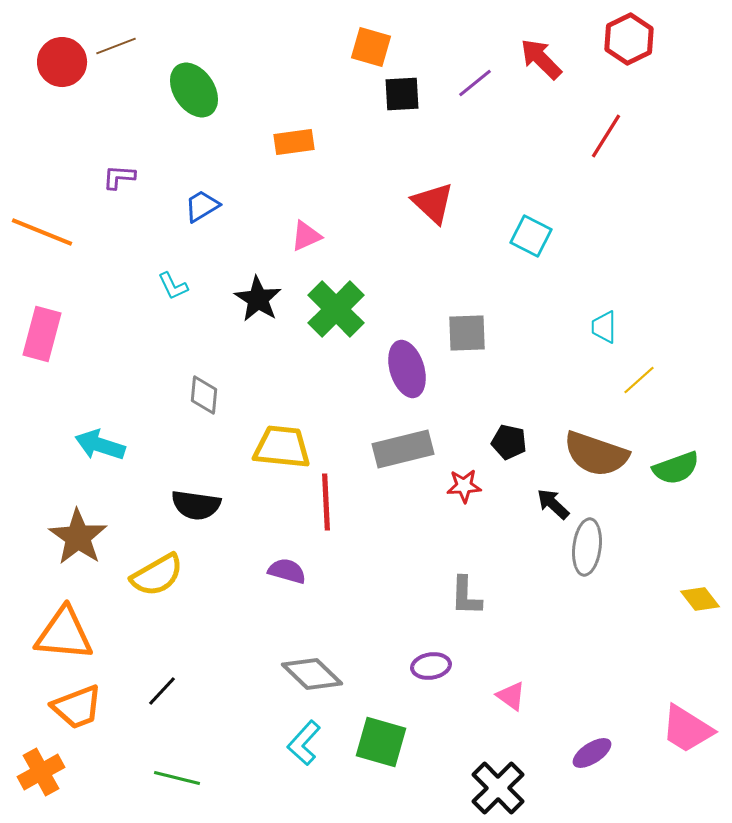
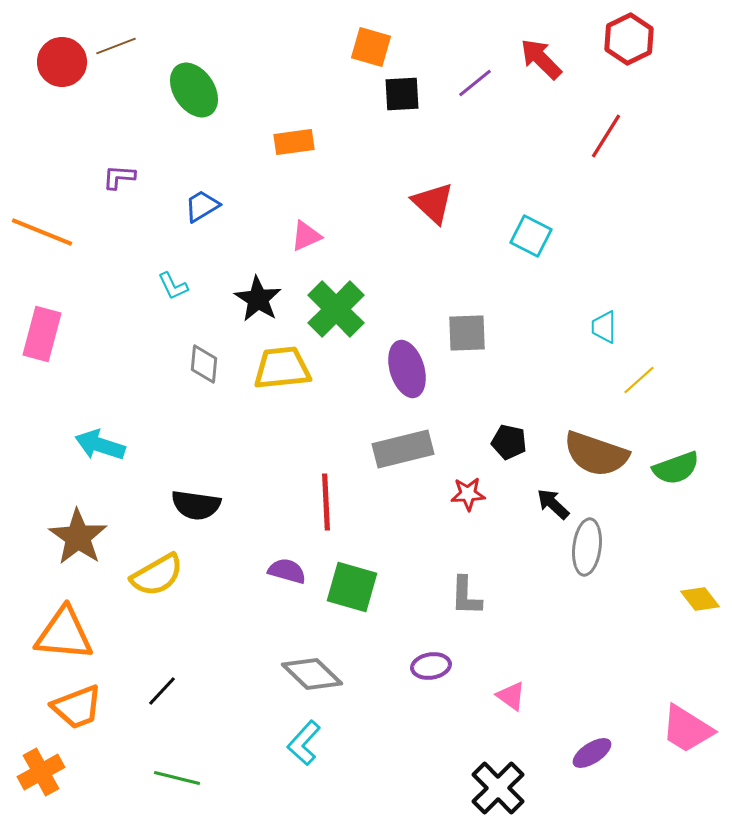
gray diamond at (204, 395): moved 31 px up
yellow trapezoid at (282, 447): moved 79 px up; rotated 12 degrees counterclockwise
red star at (464, 486): moved 4 px right, 8 px down
green square at (381, 742): moved 29 px left, 155 px up
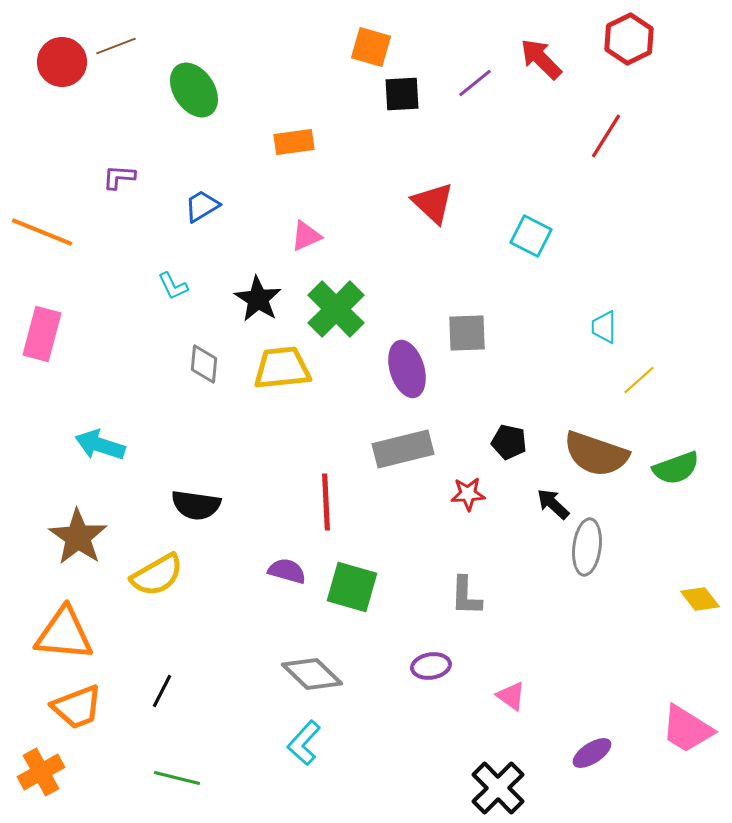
black line at (162, 691): rotated 16 degrees counterclockwise
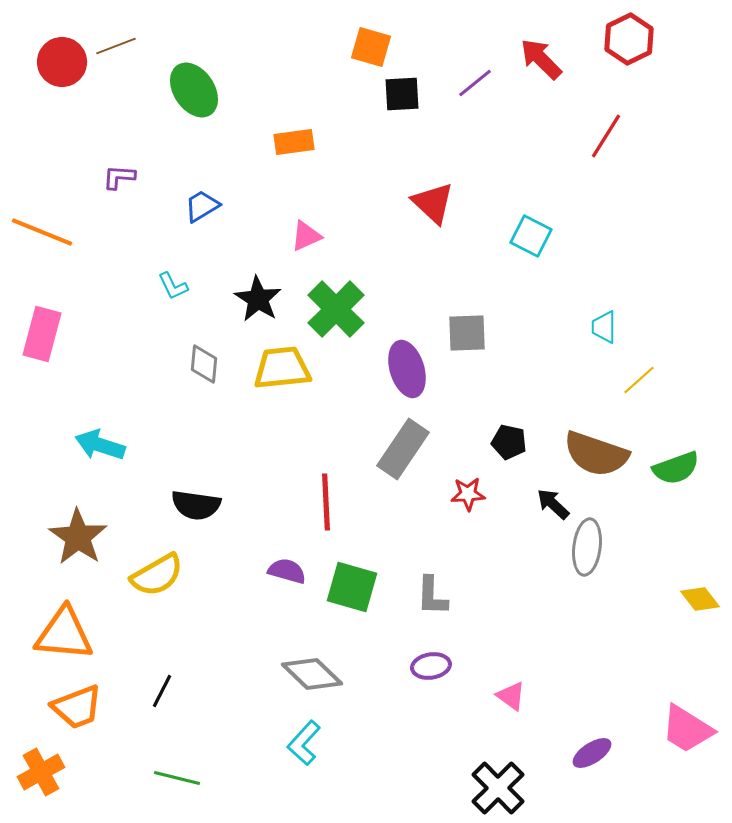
gray rectangle at (403, 449): rotated 42 degrees counterclockwise
gray L-shape at (466, 596): moved 34 px left
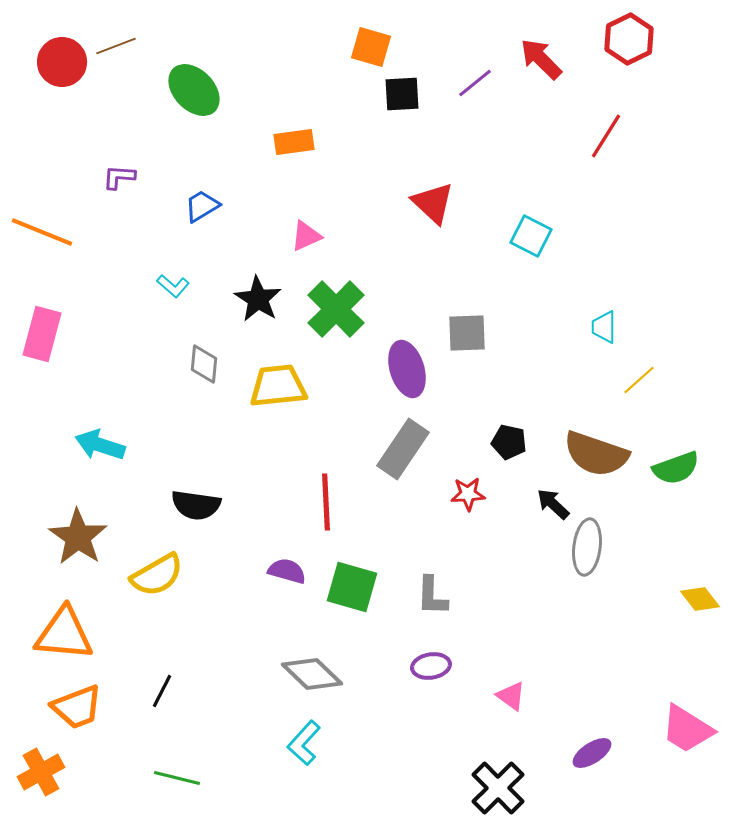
green ellipse at (194, 90): rotated 10 degrees counterclockwise
cyan L-shape at (173, 286): rotated 24 degrees counterclockwise
yellow trapezoid at (282, 368): moved 4 px left, 18 px down
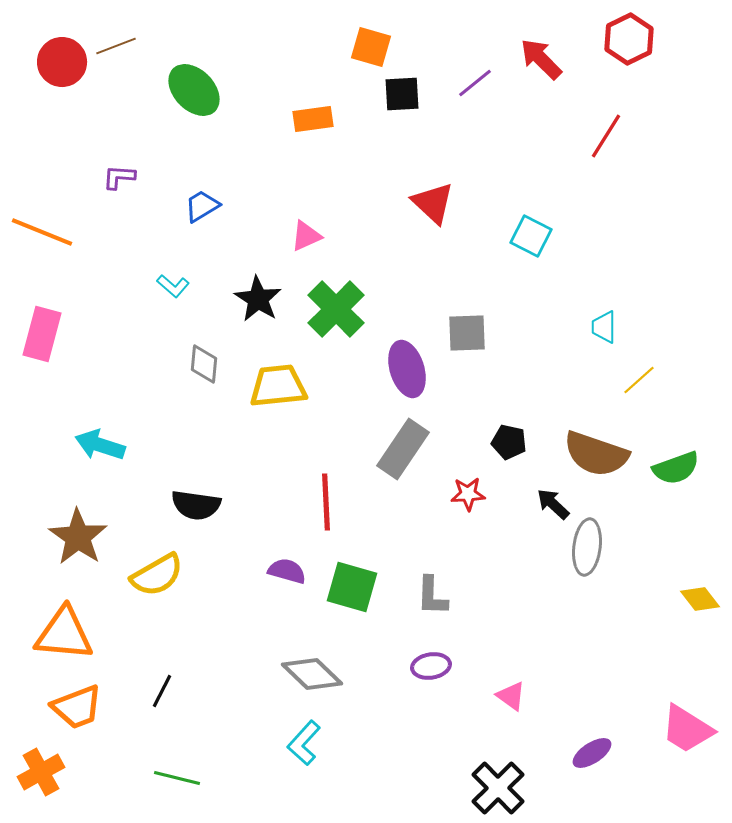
orange rectangle at (294, 142): moved 19 px right, 23 px up
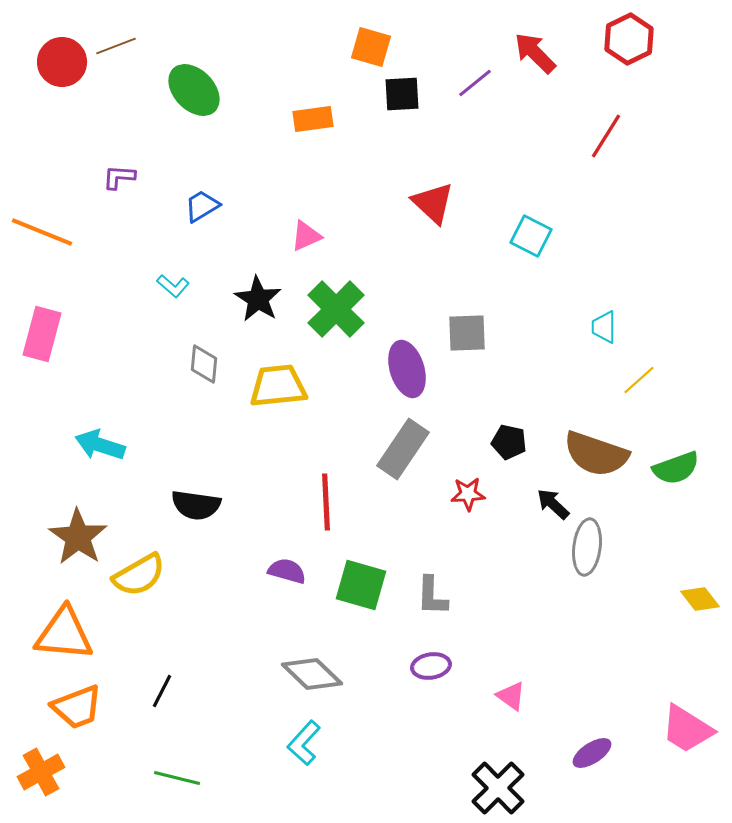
red arrow at (541, 59): moved 6 px left, 6 px up
yellow semicircle at (157, 575): moved 18 px left
green square at (352, 587): moved 9 px right, 2 px up
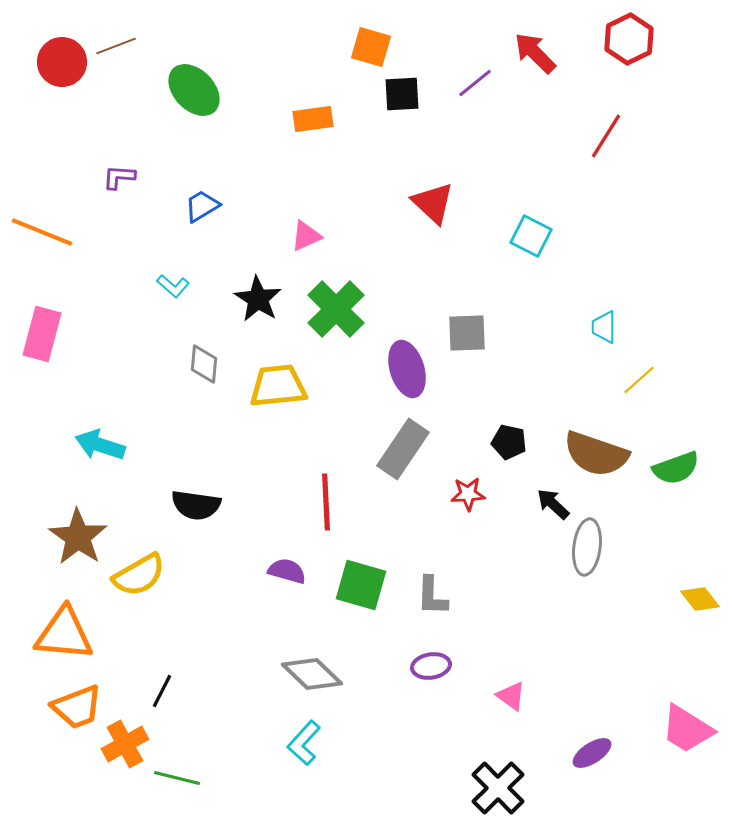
orange cross at (41, 772): moved 84 px right, 28 px up
